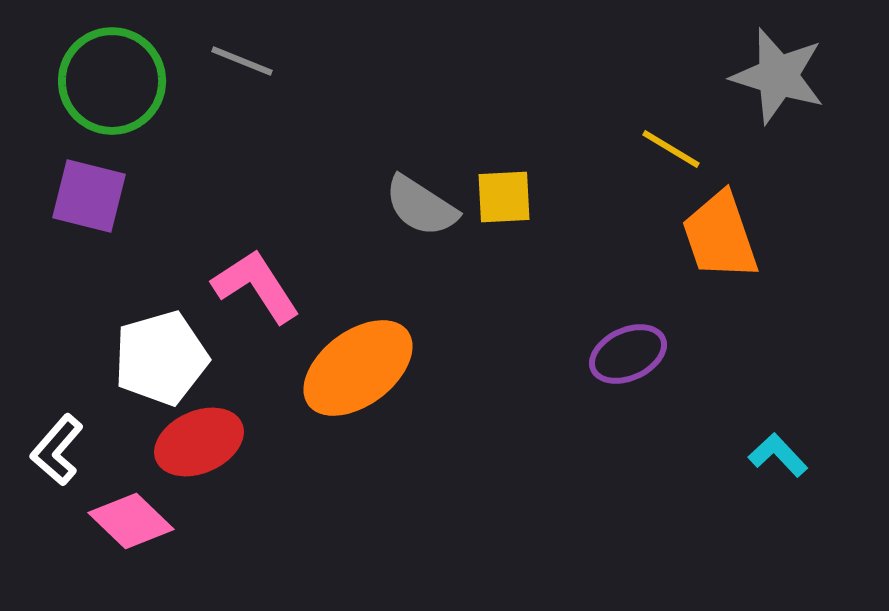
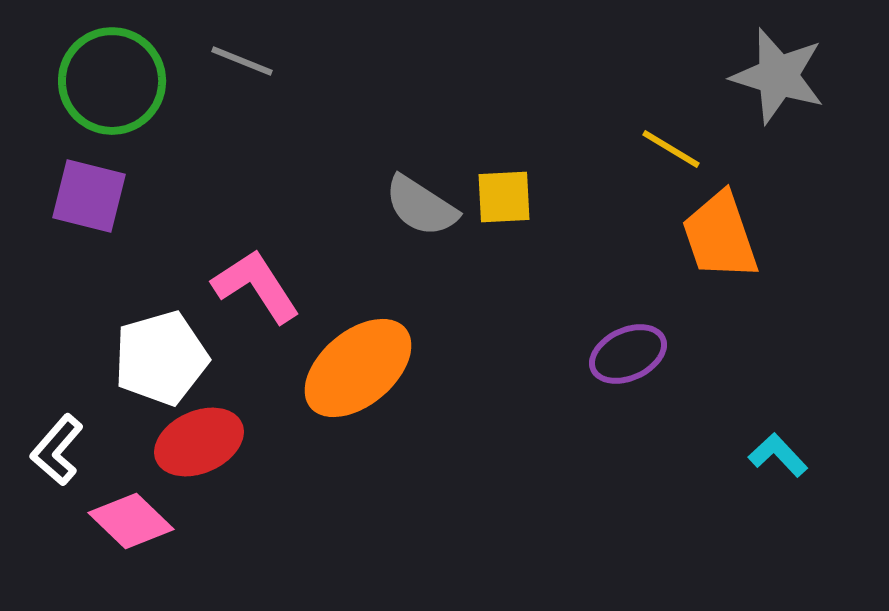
orange ellipse: rotated 3 degrees counterclockwise
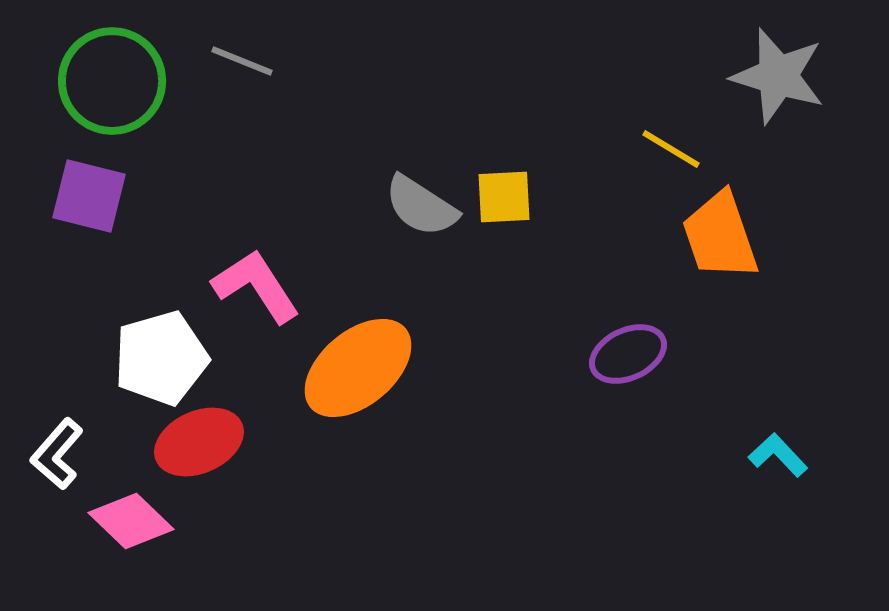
white L-shape: moved 4 px down
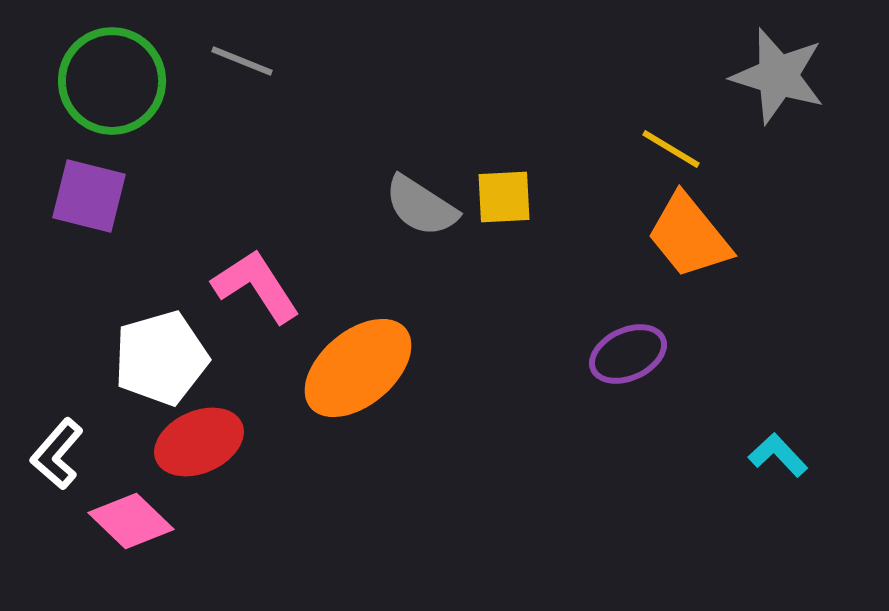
orange trapezoid: moved 31 px left; rotated 20 degrees counterclockwise
